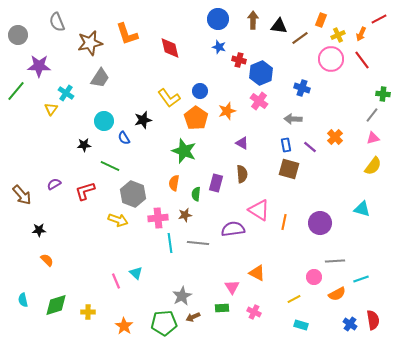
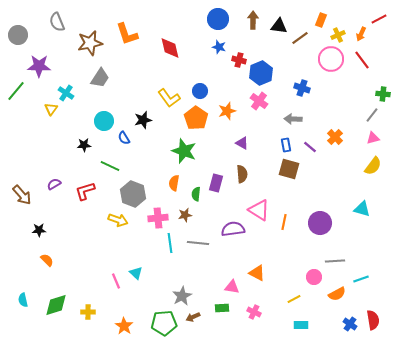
pink triangle at (232, 287): rotated 49 degrees counterclockwise
cyan rectangle at (301, 325): rotated 16 degrees counterclockwise
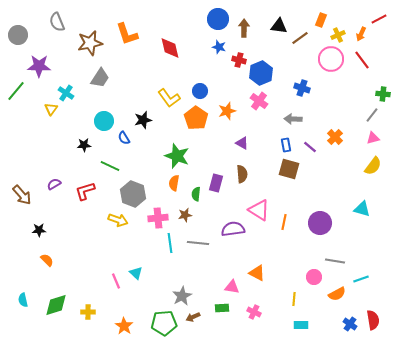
brown arrow at (253, 20): moved 9 px left, 8 px down
green star at (184, 151): moved 7 px left, 5 px down
gray line at (335, 261): rotated 12 degrees clockwise
yellow line at (294, 299): rotated 56 degrees counterclockwise
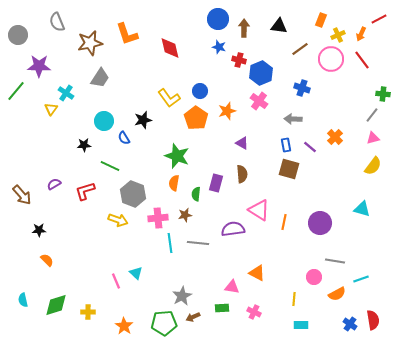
brown line at (300, 38): moved 11 px down
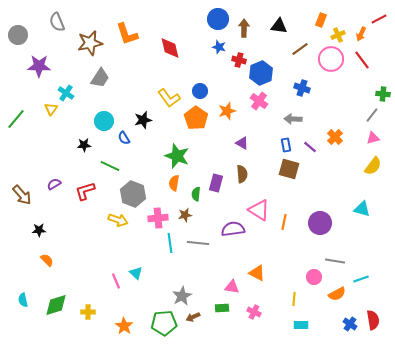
green line at (16, 91): moved 28 px down
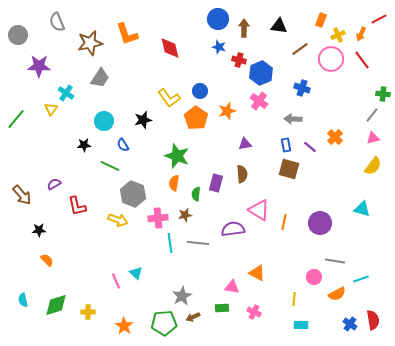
blue semicircle at (124, 138): moved 1 px left, 7 px down
purple triangle at (242, 143): moved 3 px right, 1 px down; rotated 40 degrees counterclockwise
red L-shape at (85, 191): moved 8 px left, 15 px down; rotated 85 degrees counterclockwise
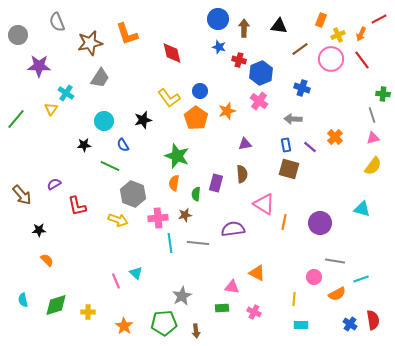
red diamond at (170, 48): moved 2 px right, 5 px down
gray line at (372, 115): rotated 56 degrees counterclockwise
pink triangle at (259, 210): moved 5 px right, 6 px up
brown arrow at (193, 317): moved 3 px right, 14 px down; rotated 72 degrees counterclockwise
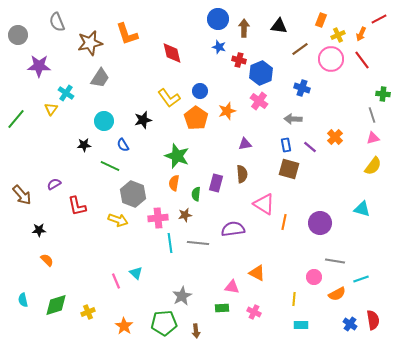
yellow cross at (88, 312): rotated 24 degrees counterclockwise
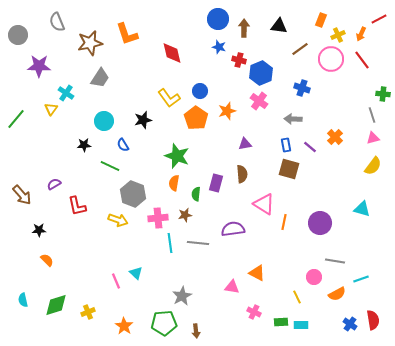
yellow line at (294, 299): moved 3 px right, 2 px up; rotated 32 degrees counterclockwise
green rectangle at (222, 308): moved 59 px right, 14 px down
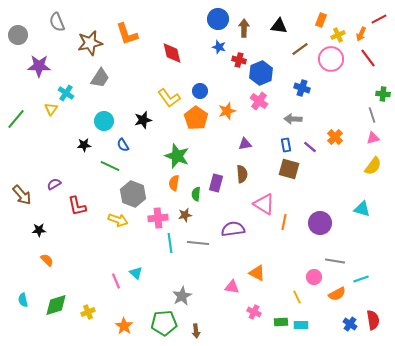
red line at (362, 60): moved 6 px right, 2 px up
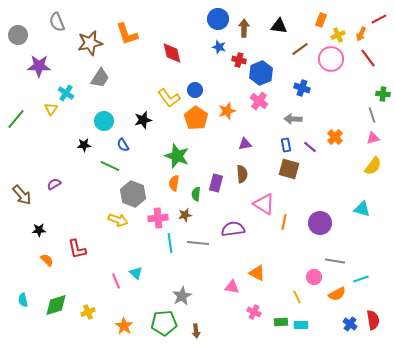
blue circle at (200, 91): moved 5 px left, 1 px up
red L-shape at (77, 206): moved 43 px down
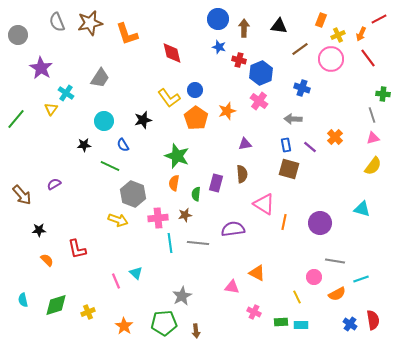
brown star at (90, 43): moved 20 px up
purple star at (39, 66): moved 2 px right, 2 px down; rotated 30 degrees clockwise
